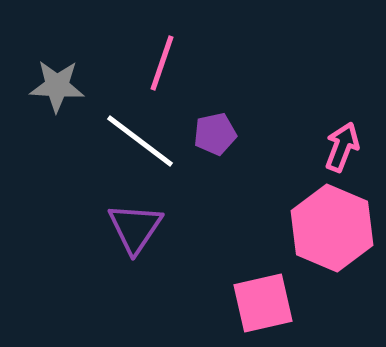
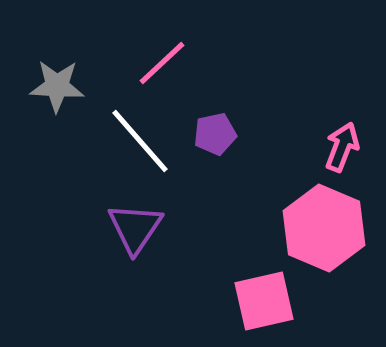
pink line: rotated 28 degrees clockwise
white line: rotated 12 degrees clockwise
pink hexagon: moved 8 px left
pink square: moved 1 px right, 2 px up
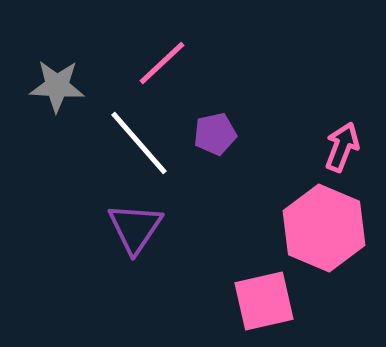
white line: moved 1 px left, 2 px down
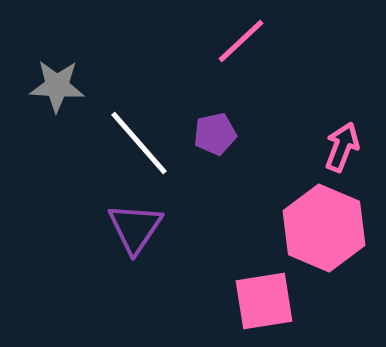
pink line: moved 79 px right, 22 px up
pink square: rotated 4 degrees clockwise
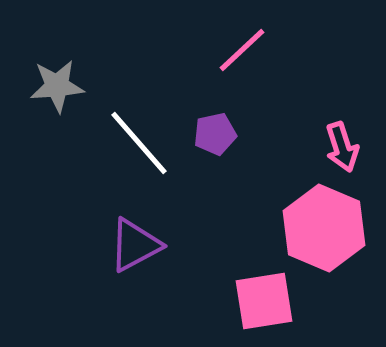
pink line: moved 1 px right, 9 px down
gray star: rotated 8 degrees counterclockwise
pink arrow: rotated 141 degrees clockwise
purple triangle: moved 17 px down; rotated 28 degrees clockwise
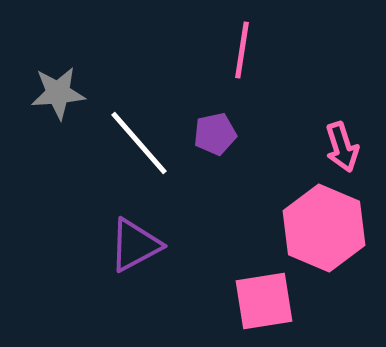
pink line: rotated 38 degrees counterclockwise
gray star: moved 1 px right, 7 px down
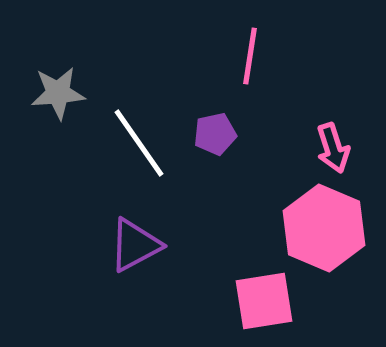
pink line: moved 8 px right, 6 px down
white line: rotated 6 degrees clockwise
pink arrow: moved 9 px left, 1 px down
